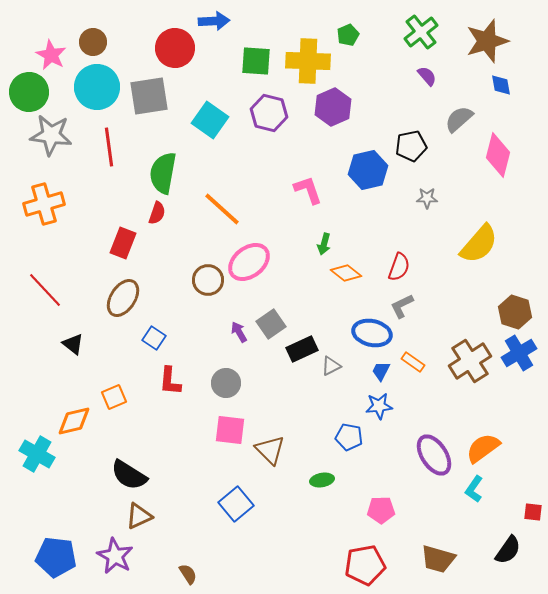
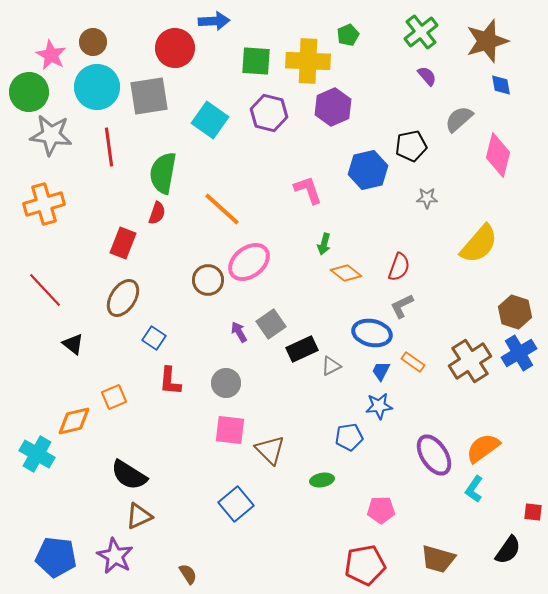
blue pentagon at (349, 437): rotated 20 degrees counterclockwise
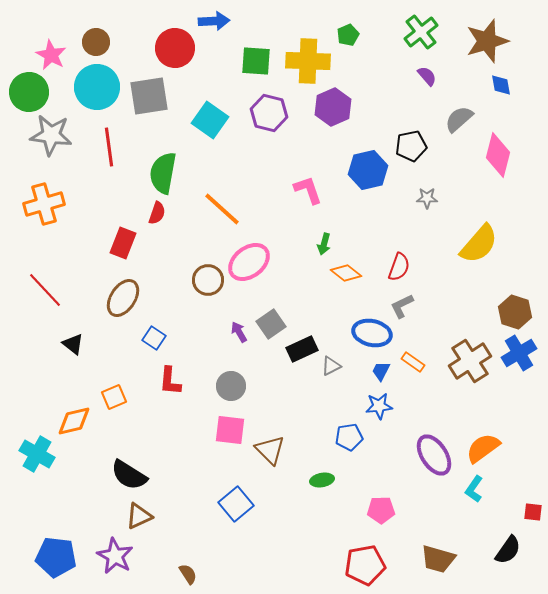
brown circle at (93, 42): moved 3 px right
gray circle at (226, 383): moved 5 px right, 3 px down
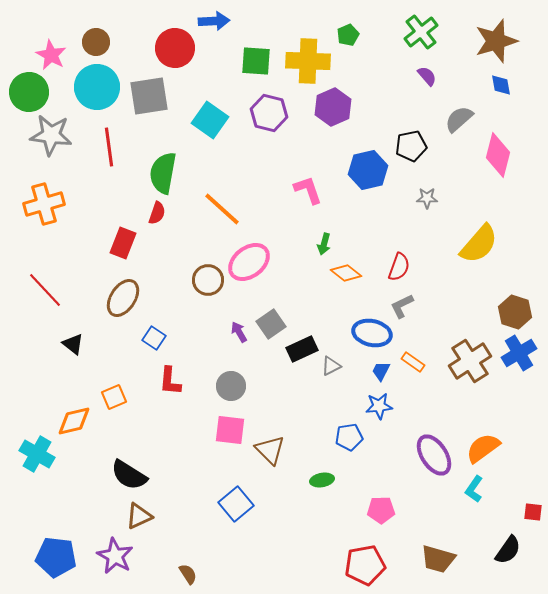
brown star at (487, 41): moved 9 px right
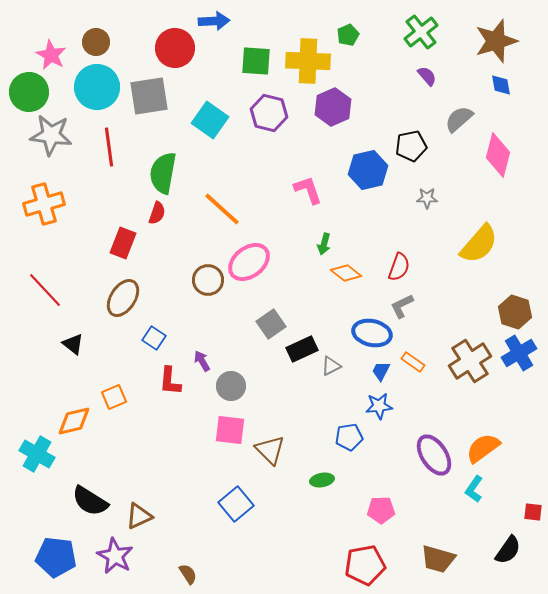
purple arrow at (239, 332): moved 37 px left, 29 px down
black semicircle at (129, 475): moved 39 px left, 26 px down
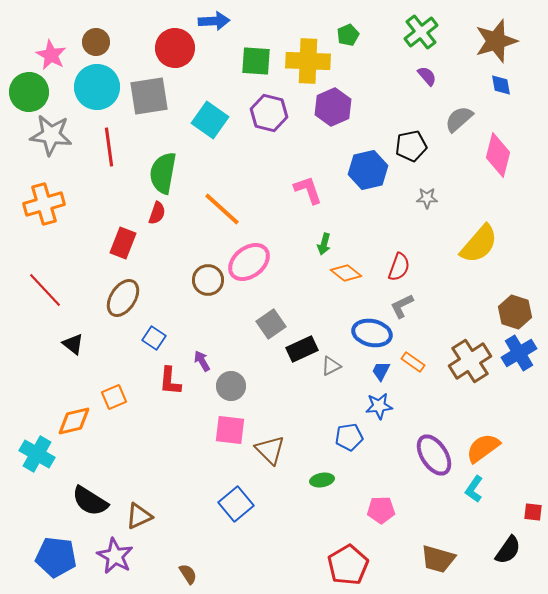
red pentagon at (365, 565): moved 17 px left; rotated 21 degrees counterclockwise
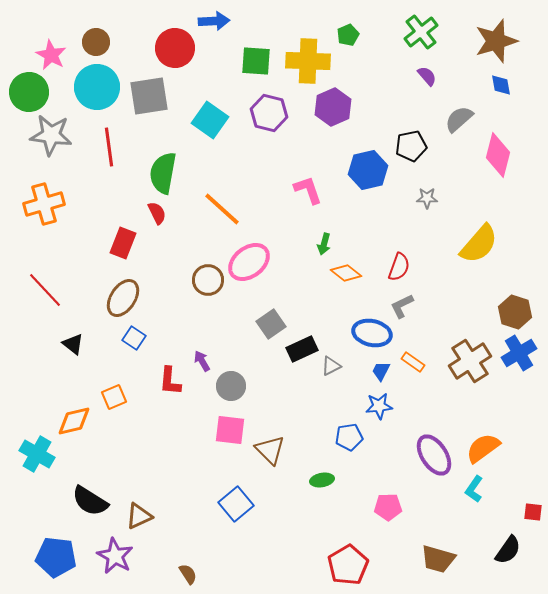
red semicircle at (157, 213): rotated 45 degrees counterclockwise
blue square at (154, 338): moved 20 px left
pink pentagon at (381, 510): moved 7 px right, 3 px up
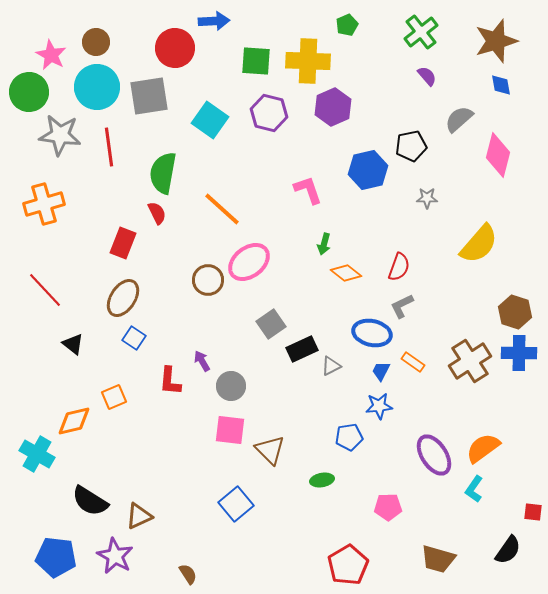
green pentagon at (348, 35): moved 1 px left, 10 px up
gray star at (51, 135): moved 9 px right
blue cross at (519, 353): rotated 32 degrees clockwise
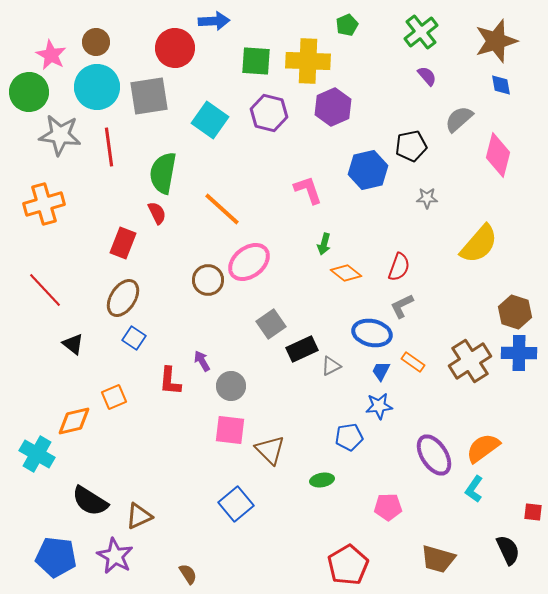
black semicircle at (508, 550): rotated 60 degrees counterclockwise
